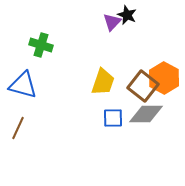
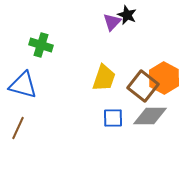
yellow trapezoid: moved 1 px right, 4 px up
gray diamond: moved 4 px right, 2 px down
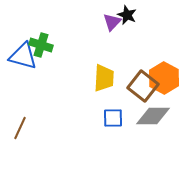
yellow trapezoid: rotated 16 degrees counterclockwise
blue triangle: moved 29 px up
gray diamond: moved 3 px right
brown line: moved 2 px right
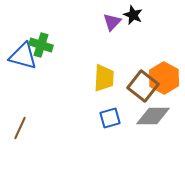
black star: moved 6 px right
blue square: moved 3 px left; rotated 15 degrees counterclockwise
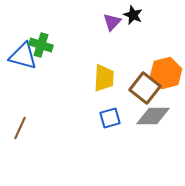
orange hexagon: moved 2 px right, 5 px up; rotated 16 degrees clockwise
brown square: moved 2 px right, 2 px down
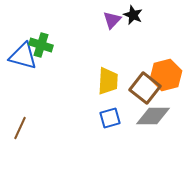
purple triangle: moved 2 px up
orange hexagon: moved 2 px down
yellow trapezoid: moved 4 px right, 3 px down
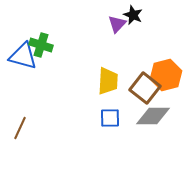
purple triangle: moved 5 px right, 4 px down
blue square: rotated 15 degrees clockwise
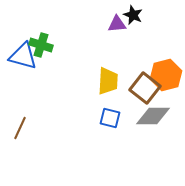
purple triangle: rotated 42 degrees clockwise
blue square: rotated 15 degrees clockwise
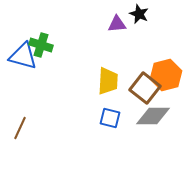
black star: moved 6 px right, 1 px up
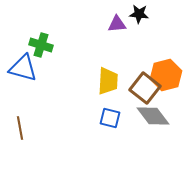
black star: rotated 18 degrees counterclockwise
blue triangle: moved 12 px down
gray diamond: rotated 52 degrees clockwise
brown line: rotated 35 degrees counterclockwise
